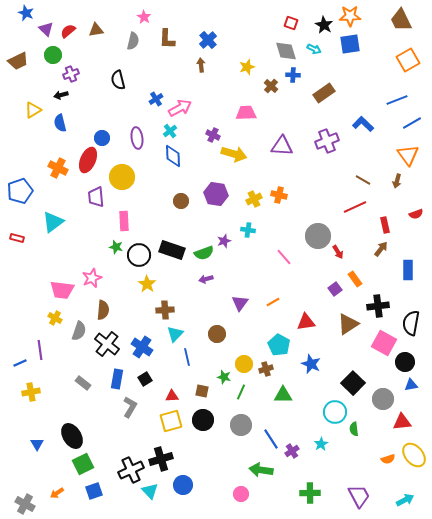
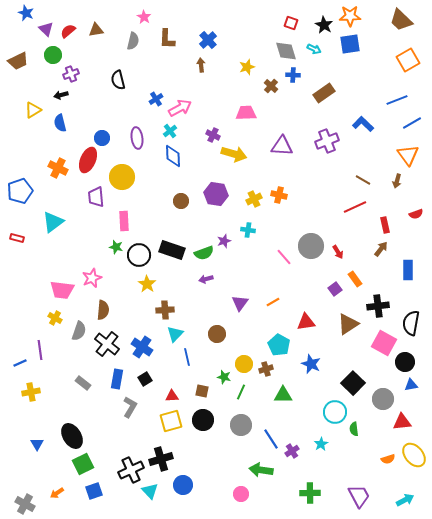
brown trapezoid at (401, 20): rotated 20 degrees counterclockwise
gray circle at (318, 236): moved 7 px left, 10 px down
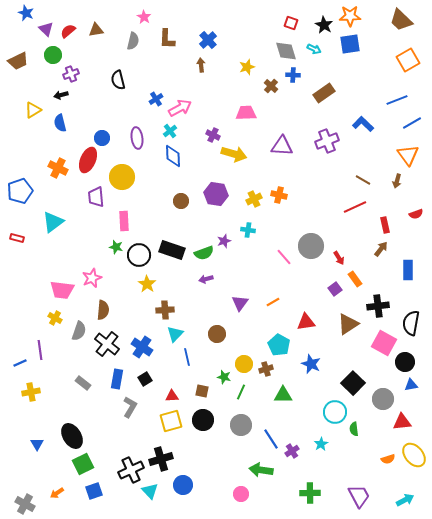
red arrow at (338, 252): moved 1 px right, 6 px down
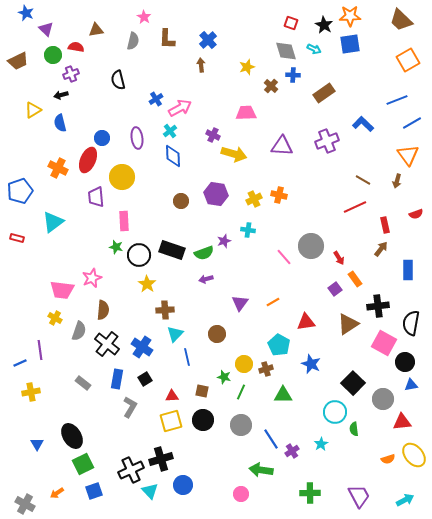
red semicircle at (68, 31): moved 8 px right, 16 px down; rotated 49 degrees clockwise
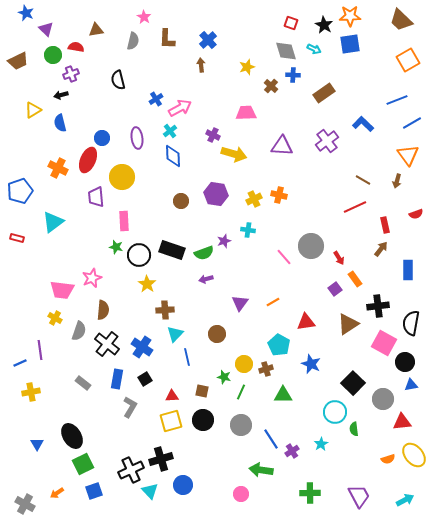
purple cross at (327, 141): rotated 15 degrees counterclockwise
